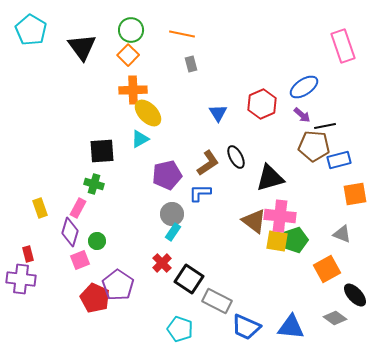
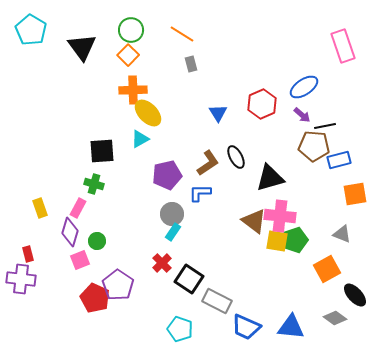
orange line at (182, 34): rotated 20 degrees clockwise
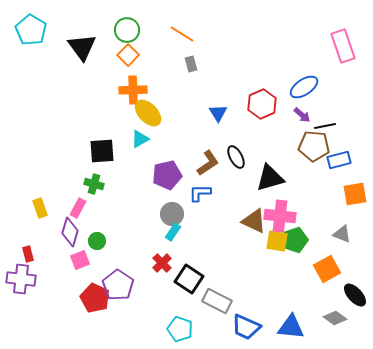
green circle at (131, 30): moved 4 px left
brown triangle at (254, 221): rotated 12 degrees counterclockwise
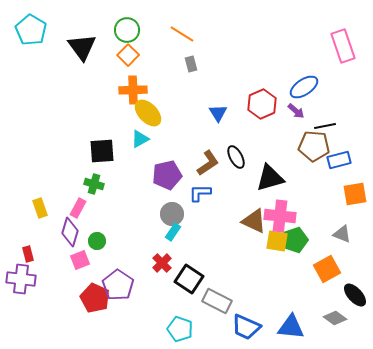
purple arrow at (302, 115): moved 6 px left, 4 px up
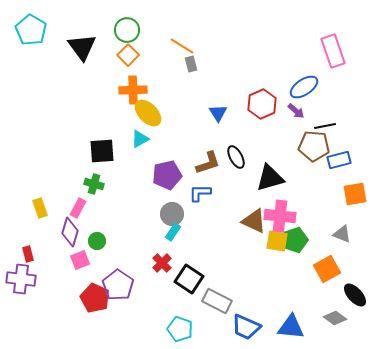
orange line at (182, 34): moved 12 px down
pink rectangle at (343, 46): moved 10 px left, 5 px down
brown L-shape at (208, 163): rotated 16 degrees clockwise
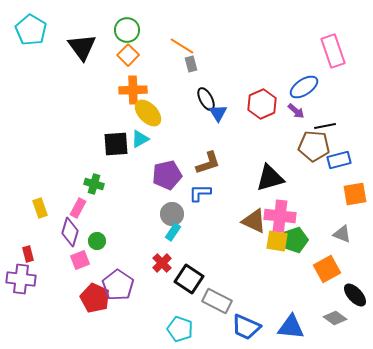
black square at (102, 151): moved 14 px right, 7 px up
black ellipse at (236, 157): moved 30 px left, 58 px up
